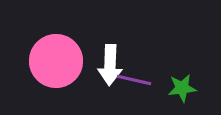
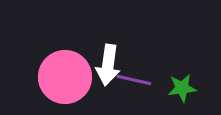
pink circle: moved 9 px right, 16 px down
white arrow: moved 2 px left; rotated 6 degrees clockwise
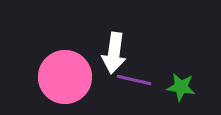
white arrow: moved 6 px right, 12 px up
green star: moved 1 px left, 1 px up; rotated 16 degrees clockwise
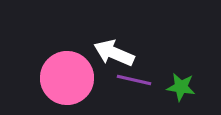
white arrow: rotated 105 degrees clockwise
pink circle: moved 2 px right, 1 px down
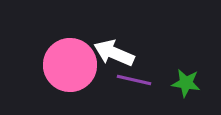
pink circle: moved 3 px right, 13 px up
green star: moved 5 px right, 4 px up
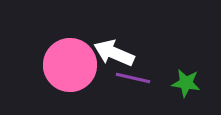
purple line: moved 1 px left, 2 px up
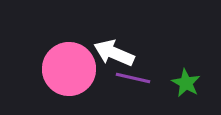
pink circle: moved 1 px left, 4 px down
green star: rotated 20 degrees clockwise
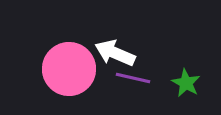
white arrow: moved 1 px right
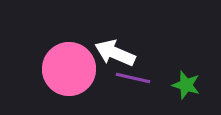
green star: moved 2 px down; rotated 12 degrees counterclockwise
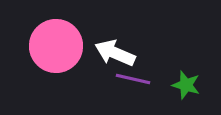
pink circle: moved 13 px left, 23 px up
purple line: moved 1 px down
